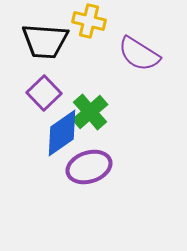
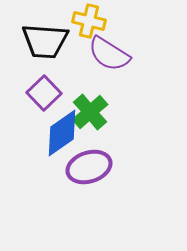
purple semicircle: moved 30 px left
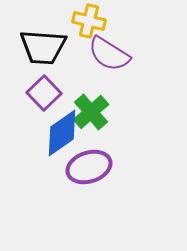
black trapezoid: moved 2 px left, 6 px down
green cross: moved 1 px right
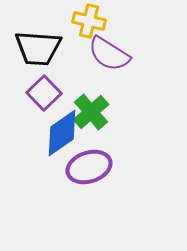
black trapezoid: moved 5 px left, 1 px down
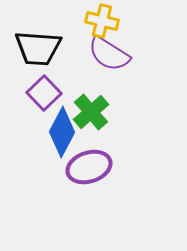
yellow cross: moved 13 px right
blue diamond: moved 1 px up; rotated 27 degrees counterclockwise
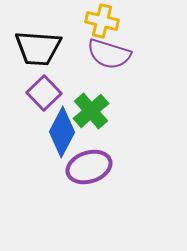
purple semicircle: rotated 15 degrees counterclockwise
green cross: moved 1 px up
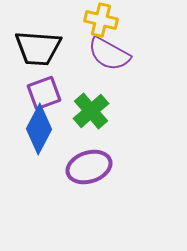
yellow cross: moved 1 px left, 1 px up
purple semicircle: rotated 12 degrees clockwise
purple square: rotated 24 degrees clockwise
blue diamond: moved 23 px left, 3 px up
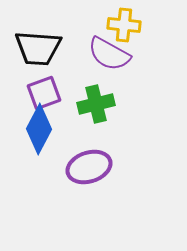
yellow cross: moved 23 px right, 5 px down; rotated 8 degrees counterclockwise
green cross: moved 5 px right, 7 px up; rotated 27 degrees clockwise
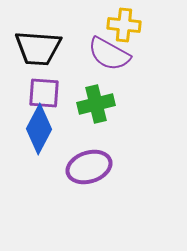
purple square: rotated 24 degrees clockwise
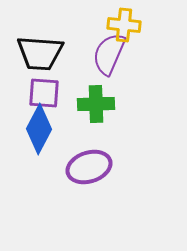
black trapezoid: moved 2 px right, 5 px down
purple semicircle: rotated 84 degrees clockwise
green cross: rotated 12 degrees clockwise
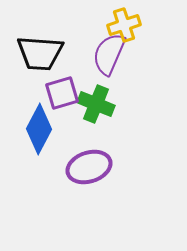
yellow cross: rotated 24 degrees counterclockwise
purple square: moved 18 px right; rotated 20 degrees counterclockwise
green cross: rotated 24 degrees clockwise
